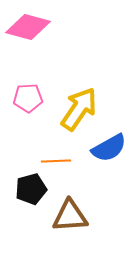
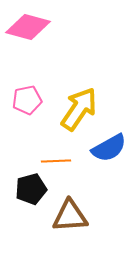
pink pentagon: moved 1 px left, 2 px down; rotated 8 degrees counterclockwise
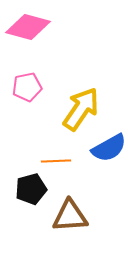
pink pentagon: moved 13 px up
yellow arrow: moved 2 px right
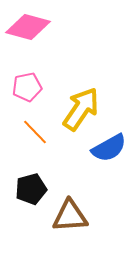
orange line: moved 21 px left, 29 px up; rotated 48 degrees clockwise
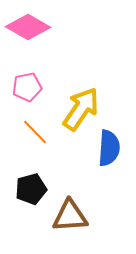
pink diamond: rotated 15 degrees clockwise
blue semicircle: rotated 57 degrees counterclockwise
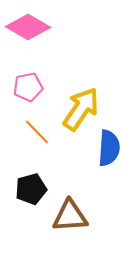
pink pentagon: moved 1 px right
orange line: moved 2 px right
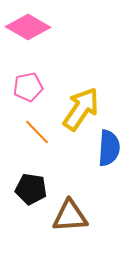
black pentagon: rotated 24 degrees clockwise
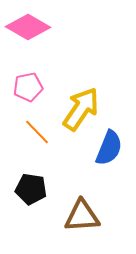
blue semicircle: rotated 18 degrees clockwise
brown triangle: moved 12 px right
